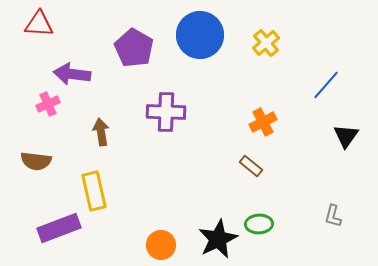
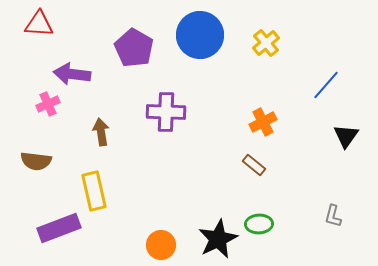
brown rectangle: moved 3 px right, 1 px up
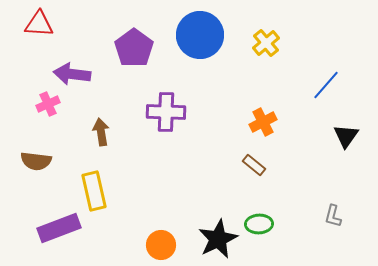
purple pentagon: rotated 6 degrees clockwise
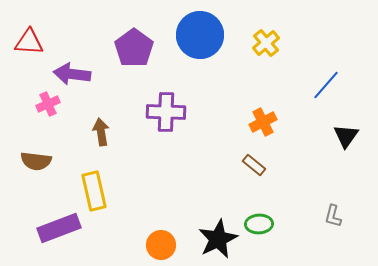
red triangle: moved 10 px left, 18 px down
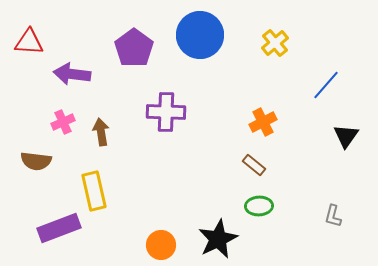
yellow cross: moved 9 px right
pink cross: moved 15 px right, 18 px down
green ellipse: moved 18 px up
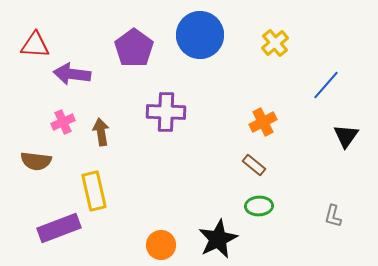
red triangle: moved 6 px right, 3 px down
